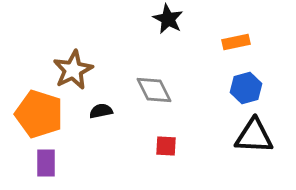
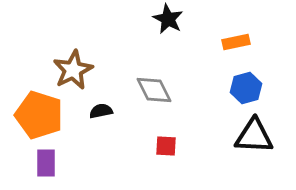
orange pentagon: moved 1 px down
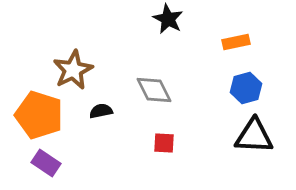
red square: moved 2 px left, 3 px up
purple rectangle: rotated 56 degrees counterclockwise
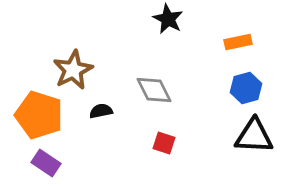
orange rectangle: moved 2 px right
red square: rotated 15 degrees clockwise
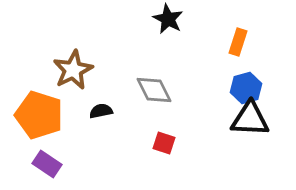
orange rectangle: rotated 60 degrees counterclockwise
black triangle: moved 4 px left, 17 px up
purple rectangle: moved 1 px right, 1 px down
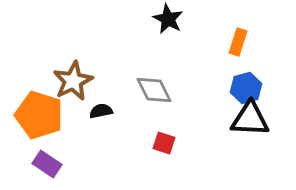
brown star: moved 11 px down
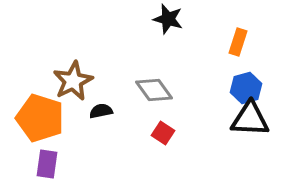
black star: rotated 12 degrees counterclockwise
gray diamond: rotated 9 degrees counterclockwise
orange pentagon: moved 1 px right, 3 px down
red square: moved 1 px left, 10 px up; rotated 15 degrees clockwise
purple rectangle: rotated 64 degrees clockwise
